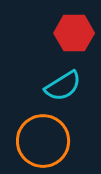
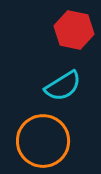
red hexagon: moved 3 px up; rotated 12 degrees clockwise
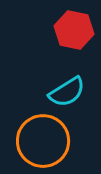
cyan semicircle: moved 4 px right, 6 px down
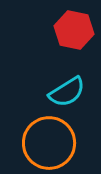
orange circle: moved 6 px right, 2 px down
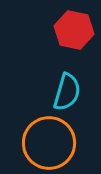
cyan semicircle: rotated 42 degrees counterclockwise
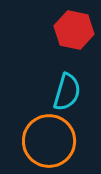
orange circle: moved 2 px up
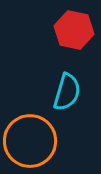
orange circle: moved 19 px left
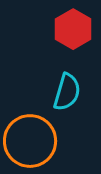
red hexagon: moved 1 px left, 1 px up; rotated 18 degrees clockwise
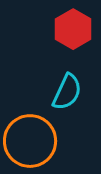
cyan semicircle: rotated 9 degrees clockwise
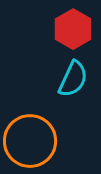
cyan semicircle: moved 6 px right, 13 px up
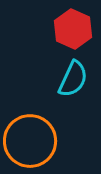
red hexagon: rotated 6 degrees counterclockwise
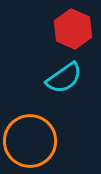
cyan semicircle: moved 9 px left, 1 px up; rotated 30 degrees clockwise
